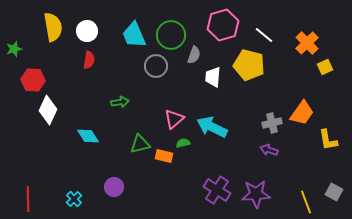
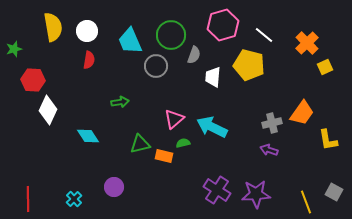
cyan trapezoid: moved 4 px left, 6 px down
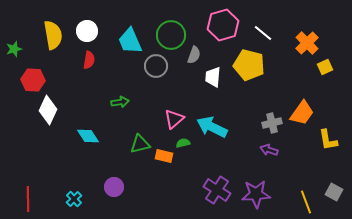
yellow semicircle: moved 8 px down
white line: moved 1 px left, 2 px up
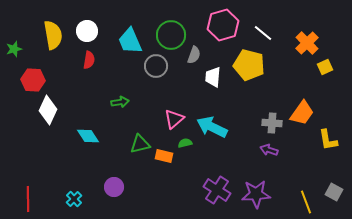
gray cross: rotated 18 degrees clockwise
green semicircle: moved 2 px right
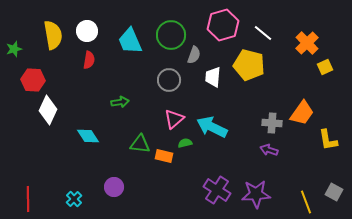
gray circle: moved 13 px right, 14 px down
green triangle: rotated 20 degrees clockwise
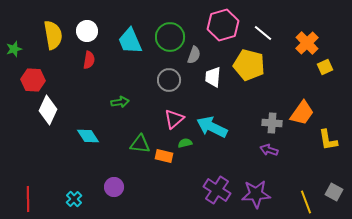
green circle: moved 1 px left, 2 px down
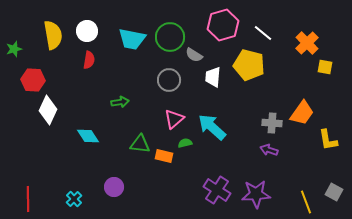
cyan trapezoid: moved 2 px right, 2 px up; rotated 56 degrees counterclockwise
gray semicircle: rotated 102 degrees clockwise
yellow square: rotated 35 degrees clockwise
cyan arrow: rotated 16 degrees clockwise
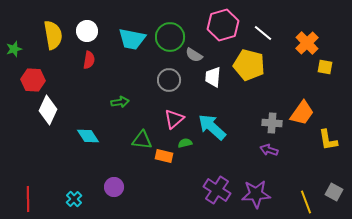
green triangle: moved 2 px right, 4 px up
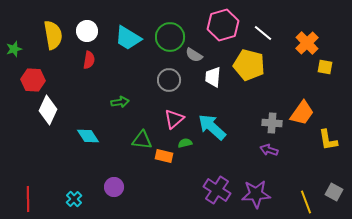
cyan trapezoid: moved 4 px left, 1 px up; rotated 20 degrees clockwise
